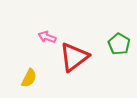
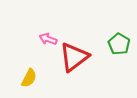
pink arrow: moved 1 px right, 2 px down
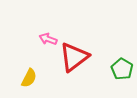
green pentagon: moved 3 px right, 25 px down
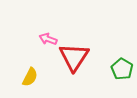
red triangle: rotated 20 degrees counterclockwise
yellow semicircle: moved 1 px right, 1 px up
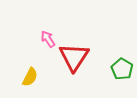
pink arrow: rotated 36 degrees clockwise
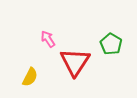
red triangle: moved 1 px right, 5 px down
green pentagon: moved 11 px left, 25 px up
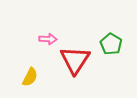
pink arrow: rotated 126 degrees clockwise
red triangle: moved 2 px up
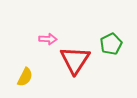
green pentagon: rotated 15 degrees clockwise
yellow semicircle: moved 5 px left
